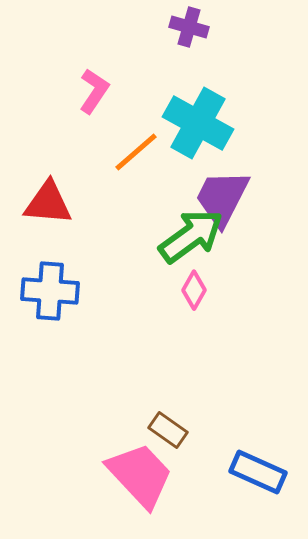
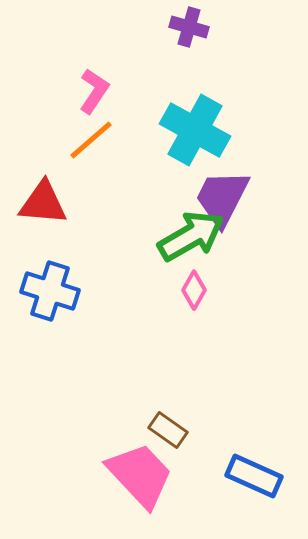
cyan cross: moved 3 px left, 7 px down
orange line: moved 45 px left, 12 px up
red triangle: moved 5 px left
green arrow: rotated 6 degrees clockwise
blue cross: rotated 14 degrees clockwise
blue rectangle: moved 4 px left, 4 px down
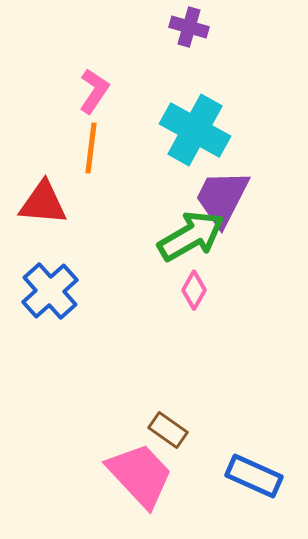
orange line: moved 8 px down; rotated 42 degrees counterclockwise
blue cross: rotated 30 degrees clockwise
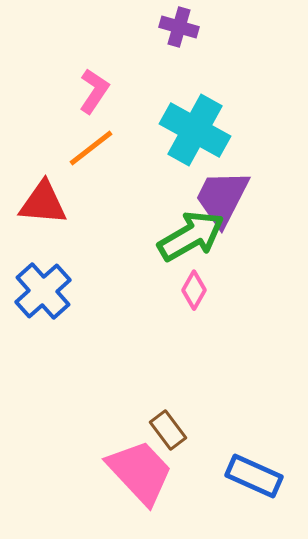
purple cross: moved 10 px left
orange line: rotated 45 degrees clockwise
blue cross: moved 7 px left
brown rectangle: rotated 18 degrees clockwise
pink trapezoid: moved 3 px up
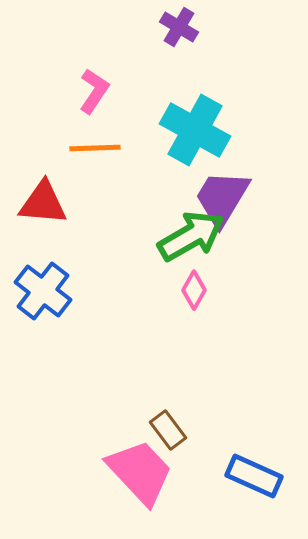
purple cross: rotated 15 degrees clockwise
orange line: moved 4 px right; rotated 36 degrees clockwise
purple trapezoid: rotated 4 degrees clockwise
blue cross: rotated 10 degrees counterclockwise
